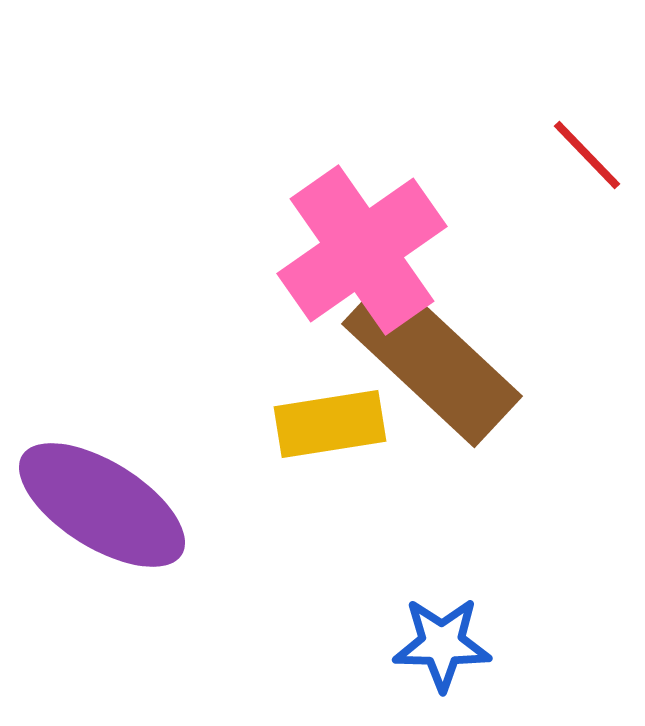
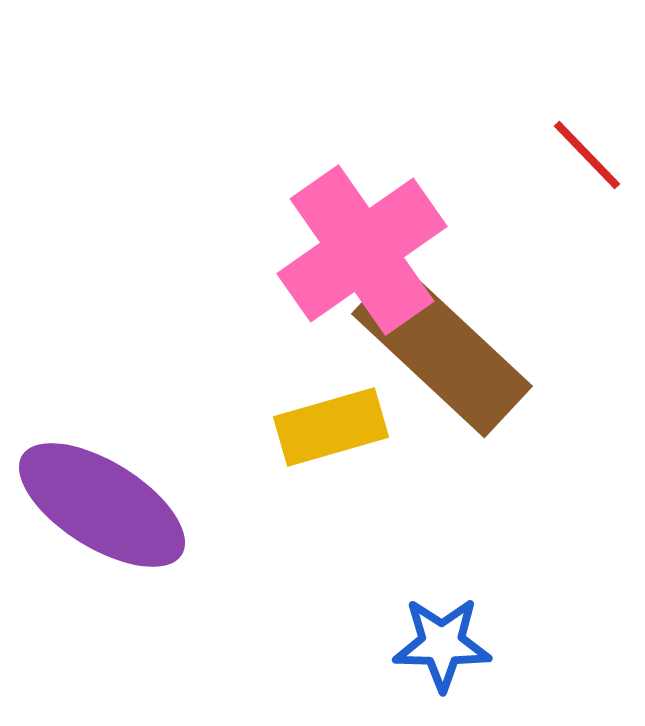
brown rectangle: moved 10 px right, 10 px up
yellow rectangle: moved 1 px right, 3 px down; rotated 7 degrees counterclockwise
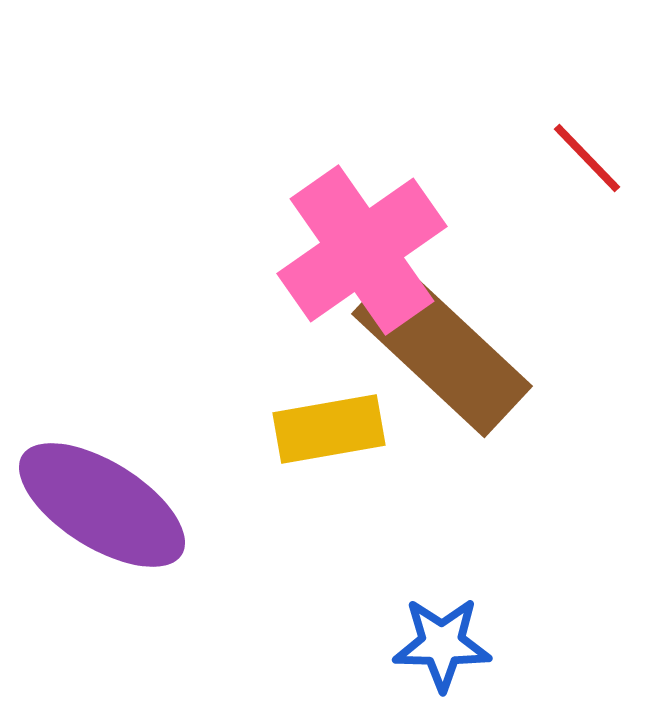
red line: moved 3 px down
yellow rectangle: moved 2 px left, 2 px down; rotated 6 degrees clockwise
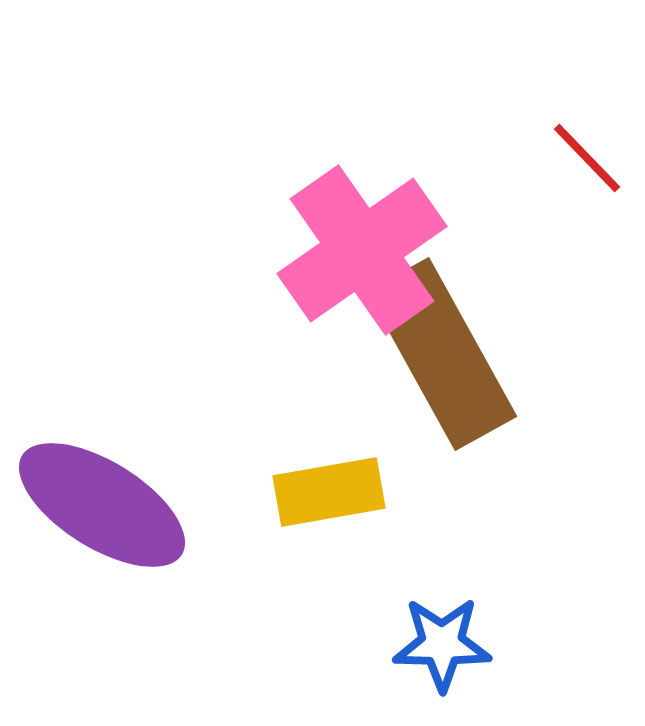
brown rectangle: moved 4 px down; rotated 18 degrees clockwise
yellow rectangle: moved 63 px down
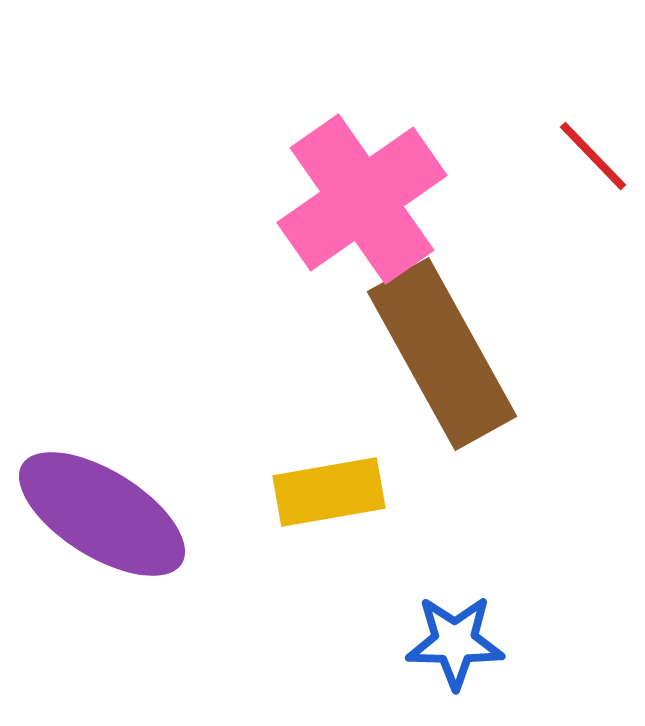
red line: moved 6 px right, 2 px up
pink cross: moved 51 px up
purple ellipse: moved 9 px down
blue star: moved 13 px right, 2 px up
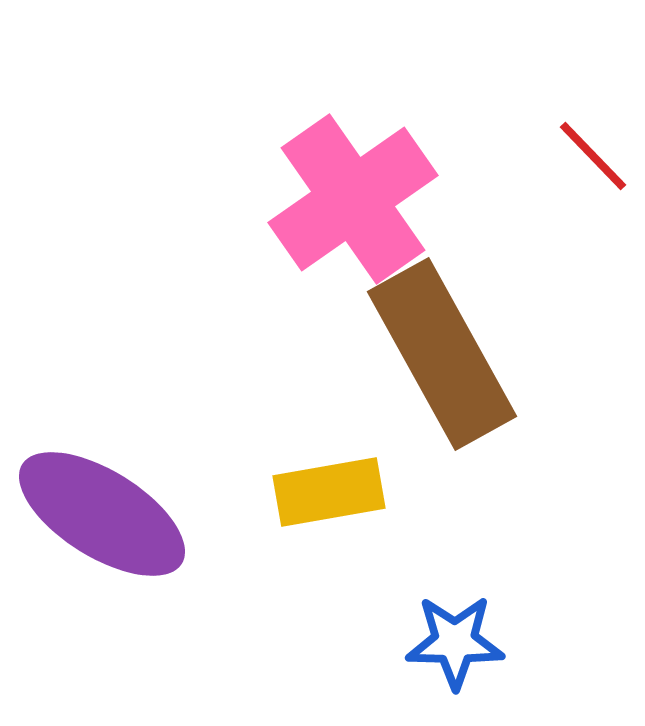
pink cross: moved 9 px left
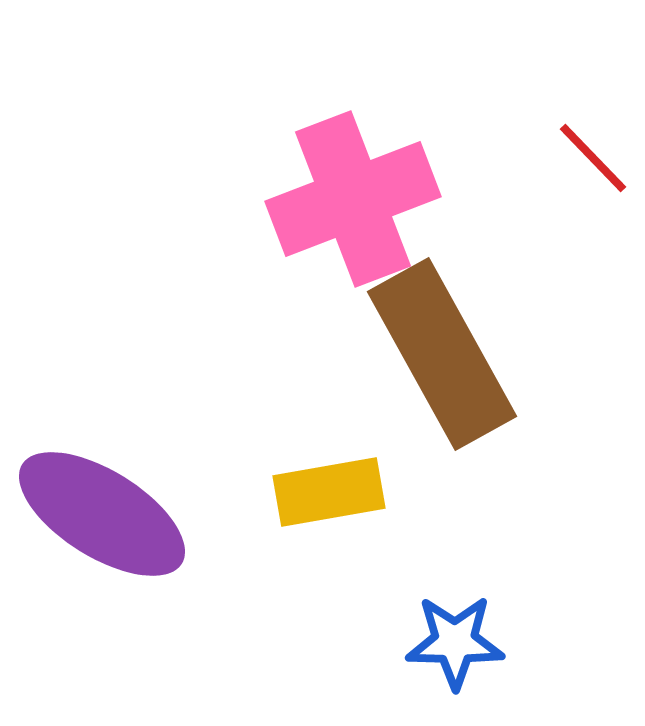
red line: moved 2 px down
pink cross: rotated 14 degrees clockwise
